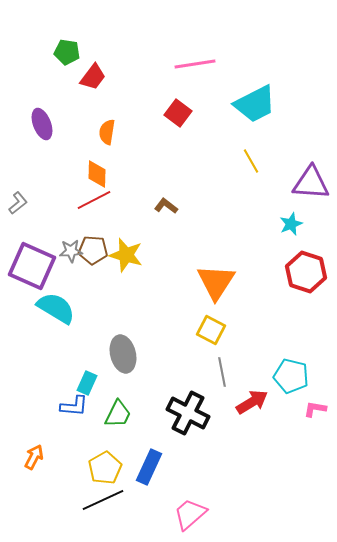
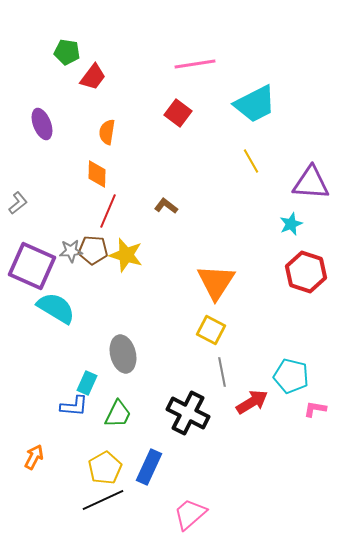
red line: moved 14 px right, 11 px down; rotated 40 degrees counterclockwise
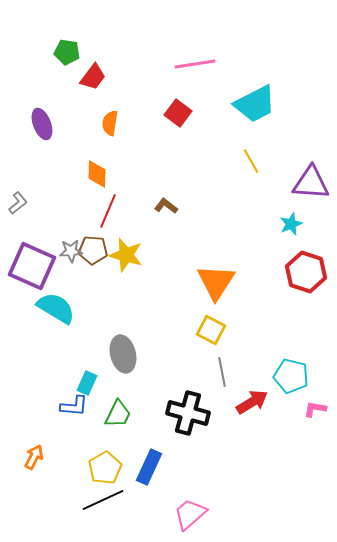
orange semicircle: moved 3 px right, 9 px up
black cross: rotated 12 degrees counterclockwise
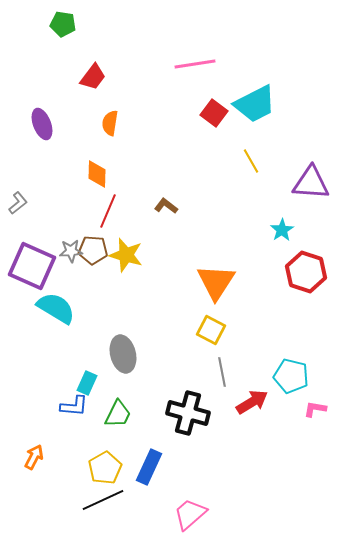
green pentagon: moved 4 px left, 28 px up
red square: moved 36 px right
cyan star: moved 9 px left, 6 px down; rotated 10 degrees counterclockwise
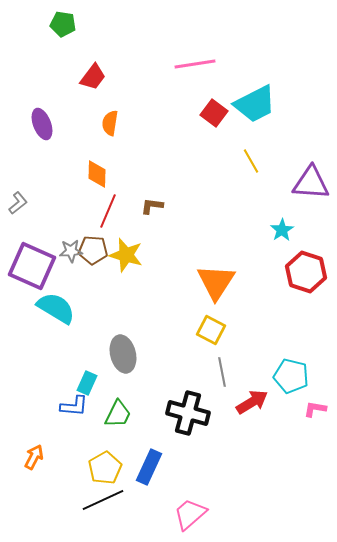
brown L-shape: moved 14 px left; rotated 30 degrees counterclockwise
